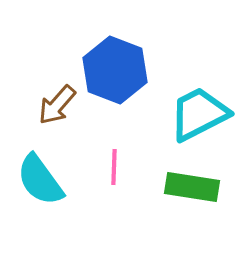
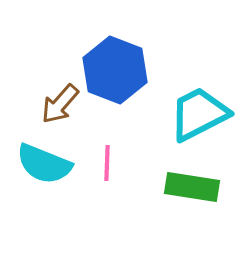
brown arrow: moved 3 px right, 1 px up
pink line: moved 7 px left, 4 px up
cyan semicircle: moved 4 px right, 16 px up; rotated 32 degrees counterclockwise
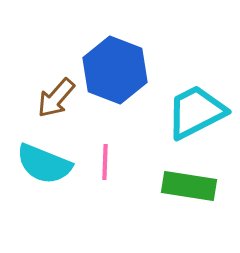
brown arrow: moved 4 px left, 6 px up
cyan trapezoid: moved 3 px left, 2 px up
pink line: moved 2 px left, 1 px up
green rectangle: moved 3 px left, 1 px up
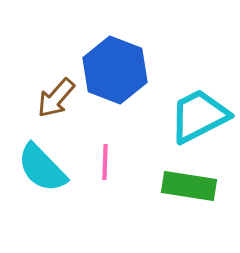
cyan trapezoid: moved 3 px right, 4 px down
cyan semicircle: moved 2 px left, 4 px down; rotated 24 degrees clockwise
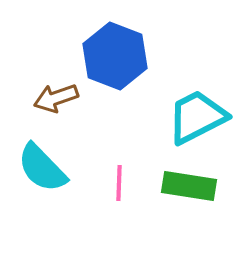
blue hexagon: moved 14 px up
brown arrow: rotated 30 degrees clockwise
cyan trapezoid: moved 2 px left, 1 px down
pink line: moved 14 px right, 21 px down
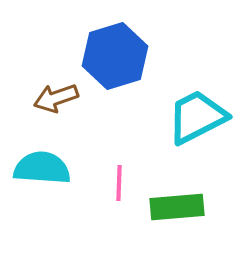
blue hexagon: rotated 22 degrees clockwise
cyan semicircle: rotated 138 degrees clockwise
green rectangle: moved 12 px left, 21 px down; rotated 14 degrees counterclockwise
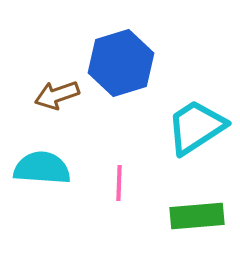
blue hexagon: moved 6 px right, 7 px down
brown arrow: moved 1 px right, 3 px up
cyan trapezoid: moved 1 px left, 10 px down; rotated 6 degrees counterclockwise
green rectangle: moved 20 px right, 9 px down
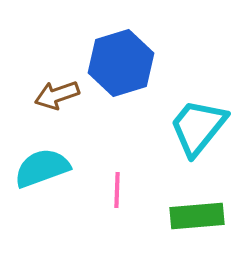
cyan trapezoid: moved 2 px right; rotated 18 degrees counterclockwise
cyan semicircle: rotated 24 degrees counterclockwise
pink line: moved 2 px left, 7 px down
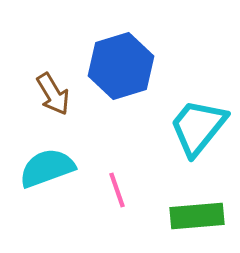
blue hexagon: moved 3 px down
brown arrow: moved 4 px left, 1 px up; rotated 102 degrees counterclockwise
cyan semicircle: moved 5 px right
pink line: rotated 21 degrees counterclockwise
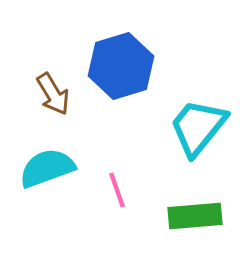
green rectangle: moved 2 px left
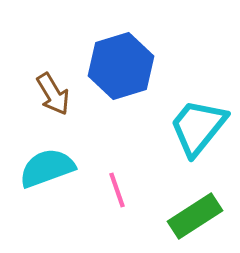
green rectangle: rotated 28 degrees counterclockwise
